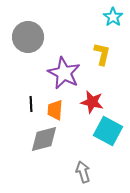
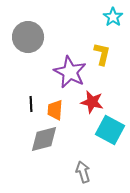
purple star: moved 6 px right, 1 px up
cyan square: moved 2 px right, 1 px up
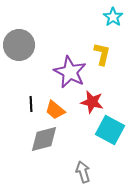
gray circle: moved 9 px left, 8 px down
orange trapezoid: rotated 55 degrees counterclockwise
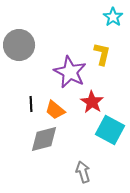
red star: rotated 20 degrees clockwise
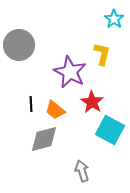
cyan star: moved 1 px right, 2 px down
gray arrow: moved 1 px left, 1 px up
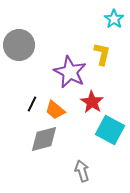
black line: moved 1 px right; rotated 28 degrees clockwise
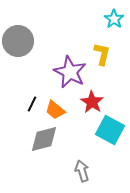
gray circle: moved 1 px left, 4 px up
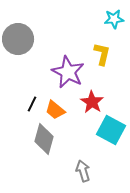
cyan star: rotated 30 degrees clockwise
gray circle: moved 2 px up
purple star: moved 2 px left
cyan square: moved 1 px right
gray diamond: rotated 60 degrees counterclockwise
gray arrow: moved 1 px right
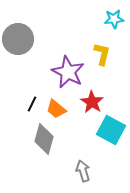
orange trapezoid: moved 1 px right, 1 px up
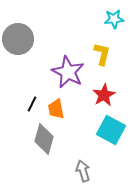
red star: moved 12 px right, 7 px up; rotated 10 degrees clockwise
orange trapezoid: rotated 40 degrees clockwise
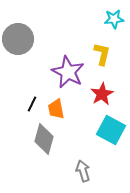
red star: moved 2 px left, 1 px up
